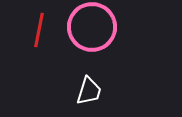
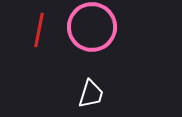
white trapezoid: moved 2 px right, 3 px down
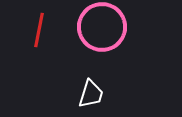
pink circle: moved 10 px right
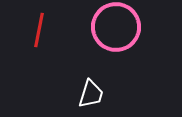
pink circle: moved 14 px right
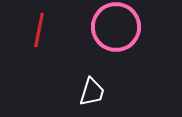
white trapezoid: moved 1 px right, 2 px up
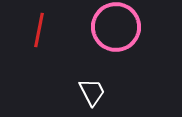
white trapezoid: rotated 44 degrees counterclockwise
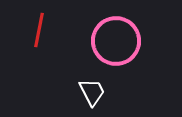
pink circle: moved 14 px down
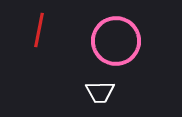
white trapezoid: moved 8 px right; rotated 116 degrees clockwise
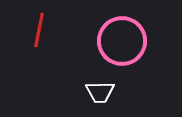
pink circle: moved 6 px right
